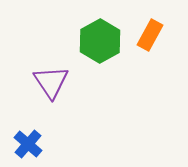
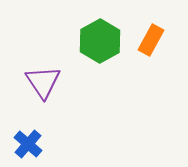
orange rectangle: moved 1 px right, 5 px down
purple triangle: moved 8 px left
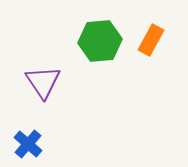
green hexagon: rotated 24 degrees clockwise
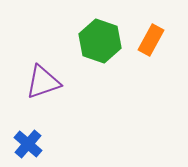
green hexagon: rotated 24 degrees clockwise
purple triangle: rotated 45 degrees clockwise
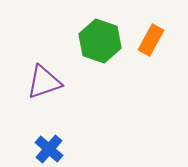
purple triangle: moved 1 px right
blue cross: moved 21 px right, 5 px down
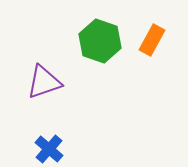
orange rectangle: moved 1 px right
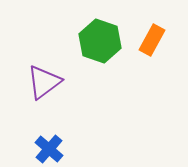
purple triangle: rotated 18 degrees counterclockwise
